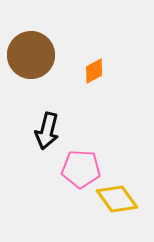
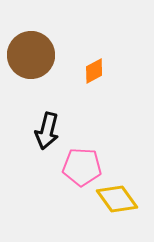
pink pentagon: moved 1 px right, 2 px up
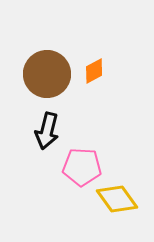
brown circle: moved 16 px right, 19 px down
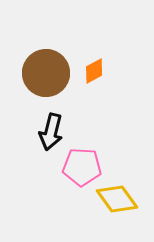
brown circle: moved 1 px left, 1 px up
black arrow: moved 4 px right, 1 px down
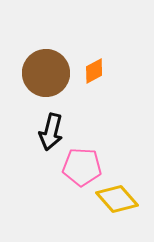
yellow diamond: rotated 6 degrees counterclockwise
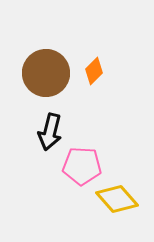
orange diamond: rotated 16 degrees counterclockwise
black arrow: moved 1 px left
pink pentagon: moved 1 px up
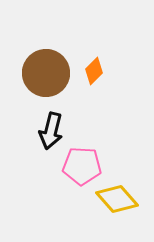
black arrow: moved 1 px right, 1 px up
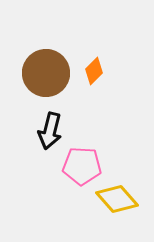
black arrow: moved 1 px left
